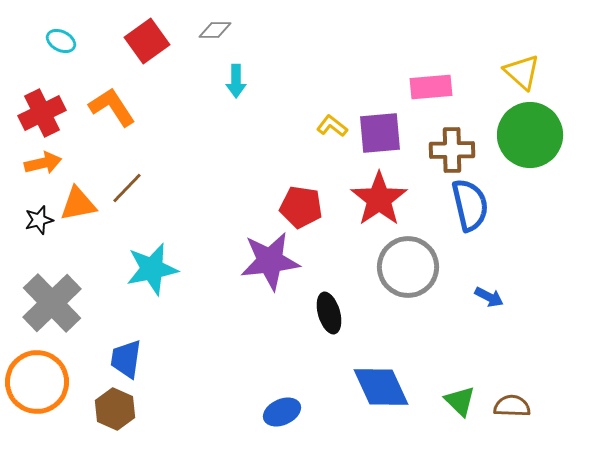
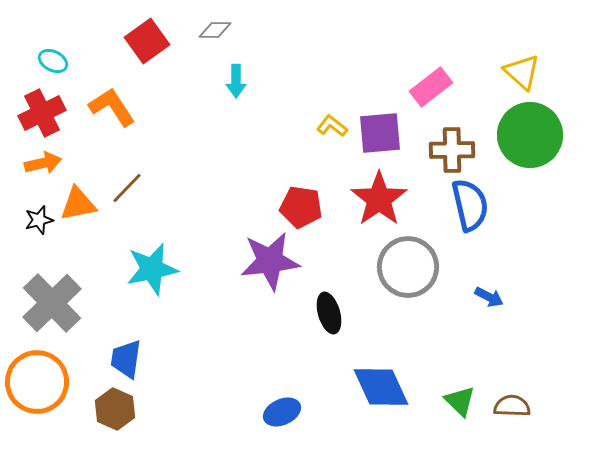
cyan ellipse: moved 8 px left, 20 px down
pink rectangle: rotated 33 degrees counterclockwise
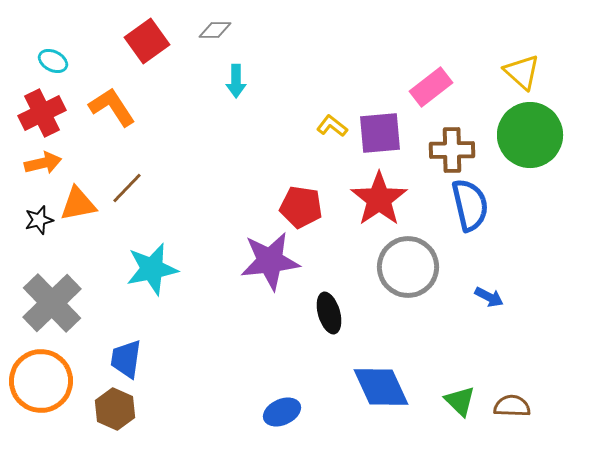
orange circle: moved 4 px right, 1 px up
